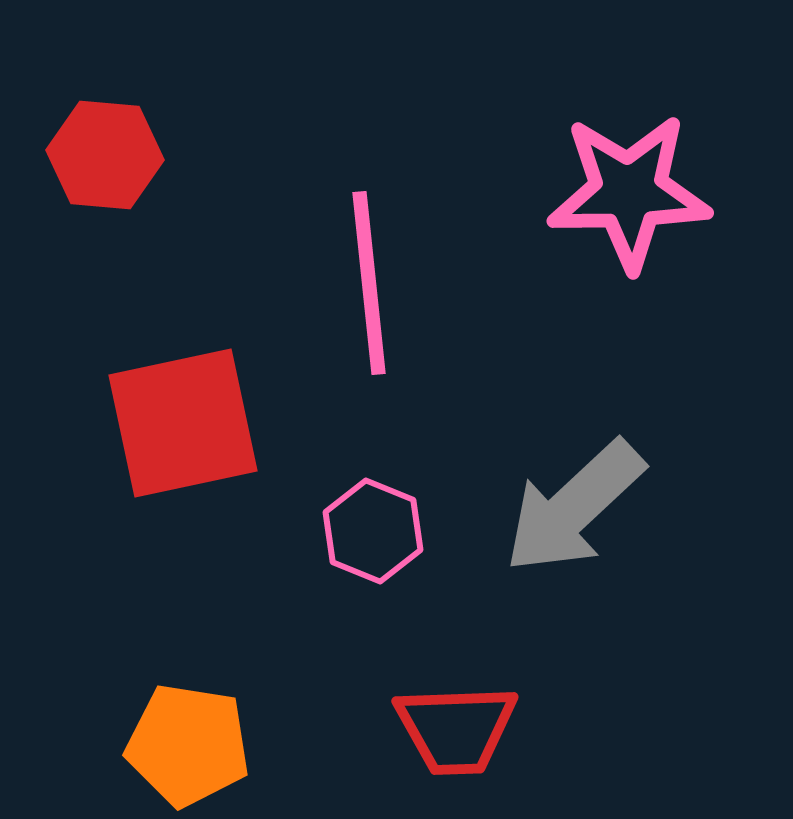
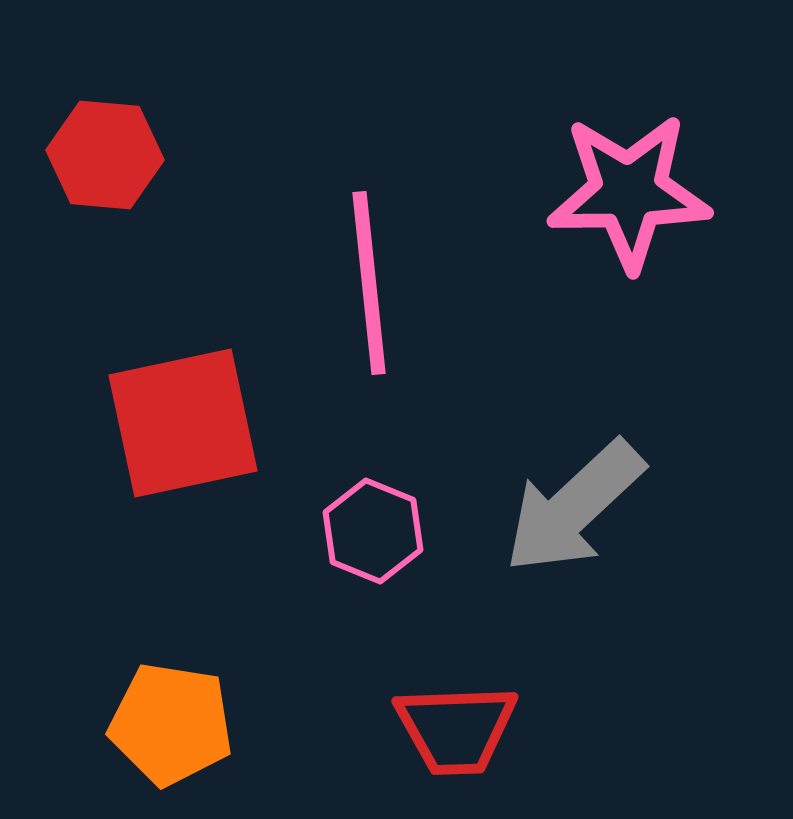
orange pentagon: moved 17 px left, 21 px up
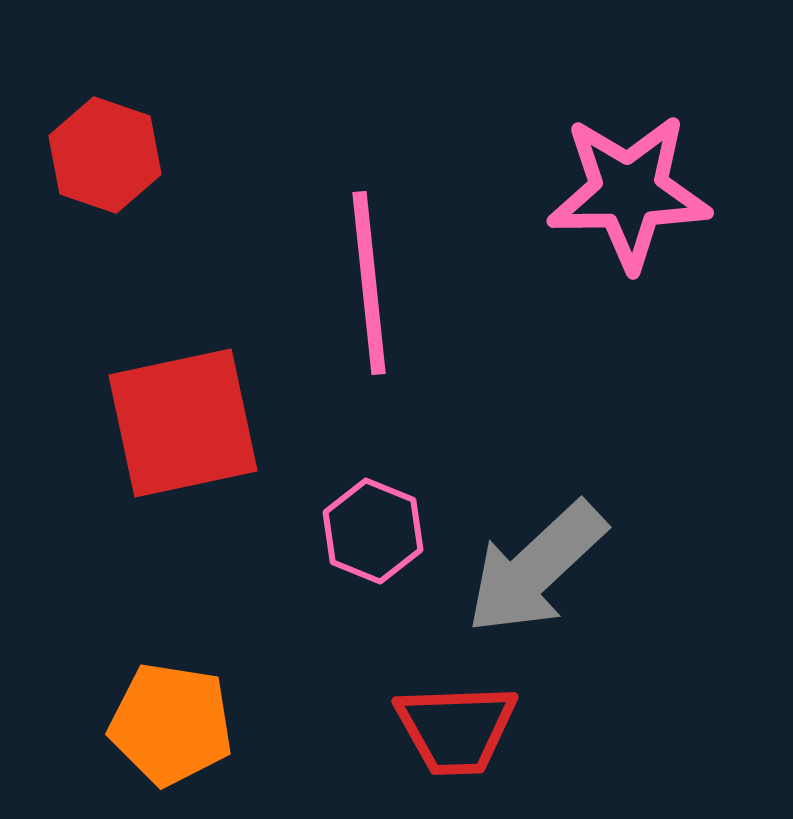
red hexagon: rotated 14 degrees clockwise
gray arrow: moved 38 px left, 61 px down
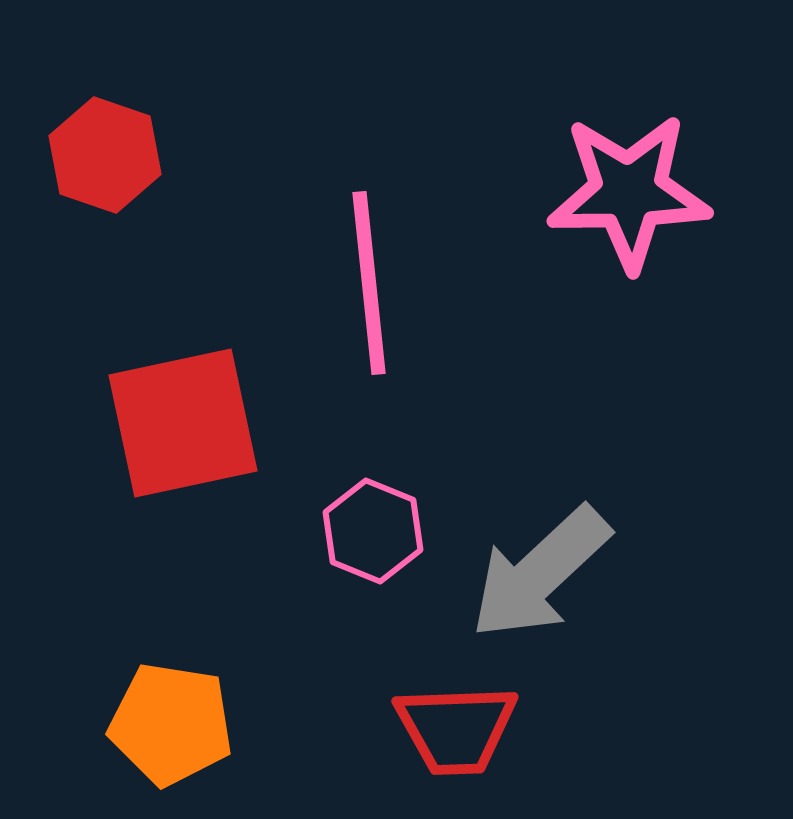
gray arrow: moved 4 px right, 5 px down
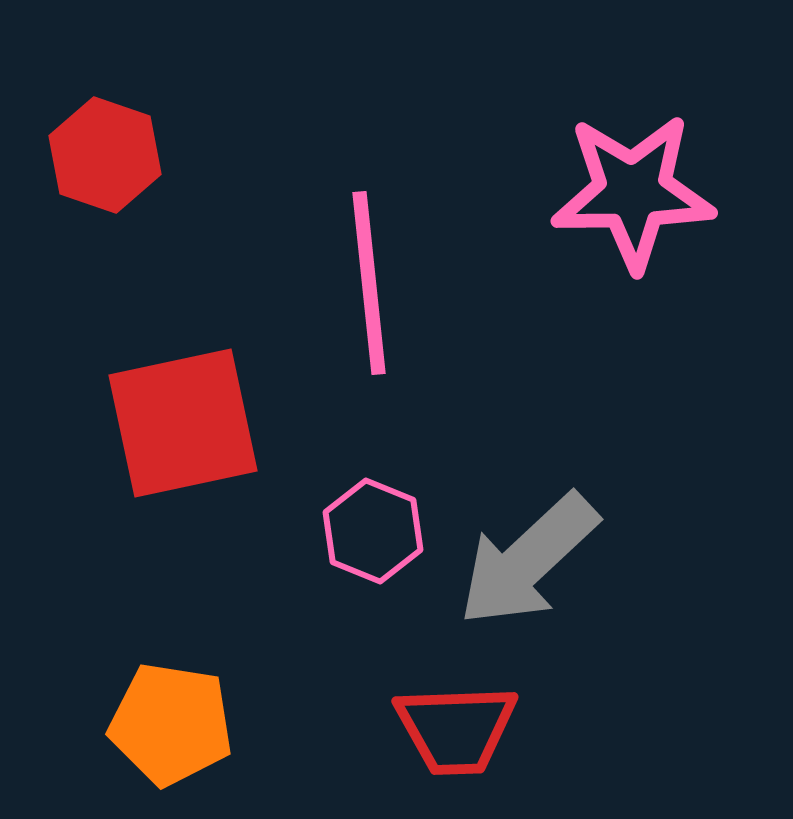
pink star: moved 4 px right
gray arrow: moved 12 px left, 13 px up
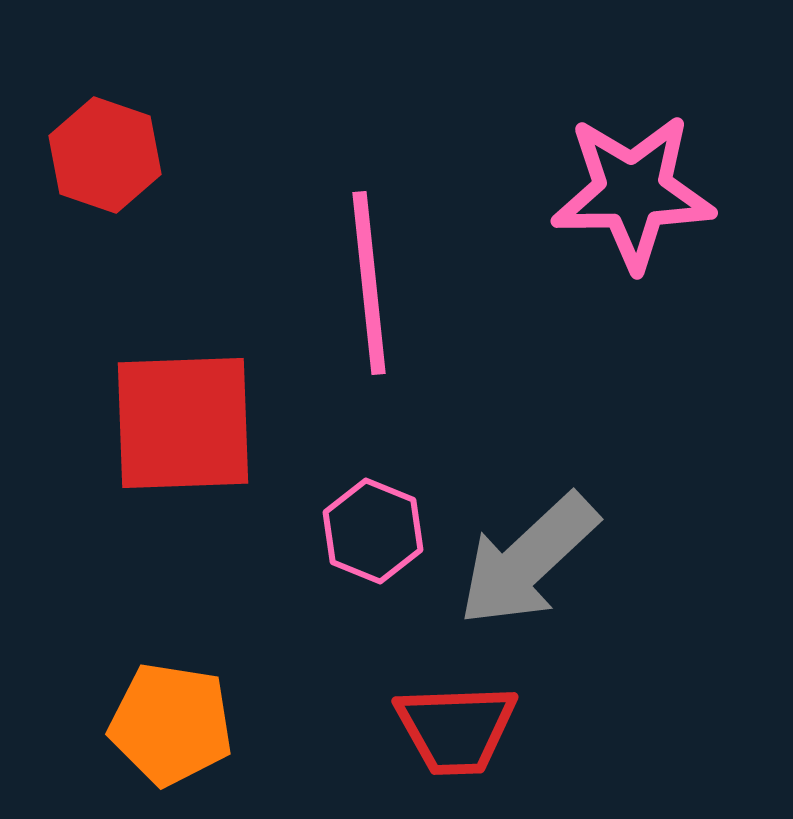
red square: rotated 10 degrees clockwise
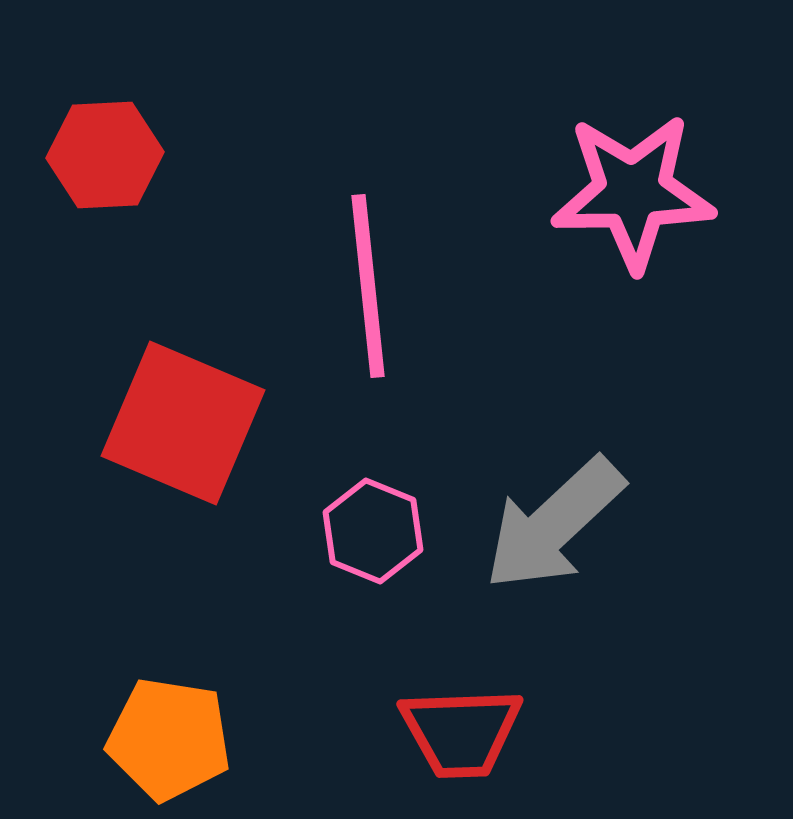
red hexagon: rotated 22 degrees counterclockwise
pink line: moved 1 px left, 3 px down
red square: rotated 25 degrees clockwise
gray arrow: moved 26 px right, 36 px up
orange pentagon: moved 2 px left, 15 px down
red trapezoid: moved 5 px right, 3 px down
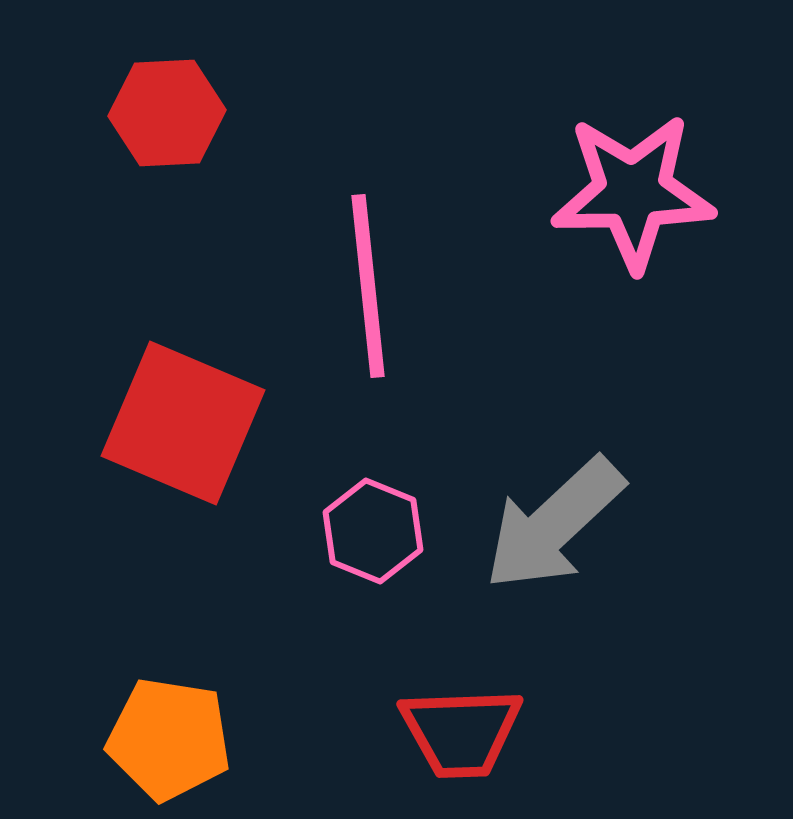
red hexagon: moved 62 px right, 42 px up
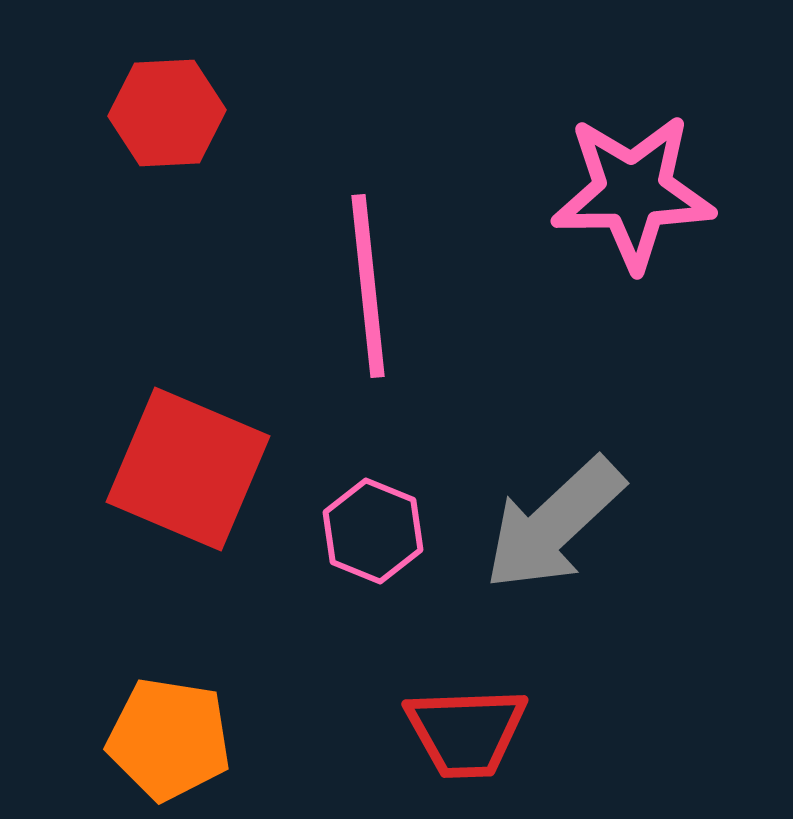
red square: moved 5 px right, 46 px down
red trapezoid: moved 5 px right
